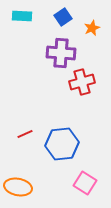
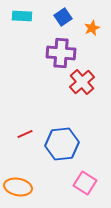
red cross: rotated 25 degrees counterclockwise
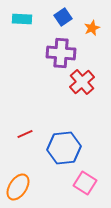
cyan rectangle: moved 3 px down
blue hexagon: moved 2 px right, 4 px down
orange ellipse: rotated 68 degrees counterclockwise
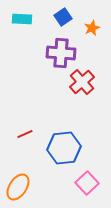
pink square: moved 2 px right; rotated 15 degrees clockwise
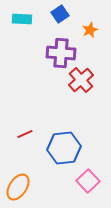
blue square: moved 3 px left, 3 px up
orange star: moved 2 px left, 2 px down
red cross: moved 1 px left, 2 px up
pink square: moved 1 px right, 2 px up
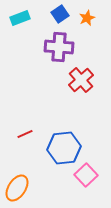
cyan rectangle: moved 2 px left, 1 px up; rotated 24 degrees counterclockwise
orange star: moved 3 px left, 12 px up
purple cross: moved 2 px left, 6 px up
pink square: moved 2 px left, 6 px up
orange ellipse: moved 1 px left, 1 px down
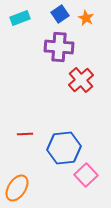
orange star: moved 1 px left; rotated 21 degrees counterclockwise
red line: rotated 21 degrees clockwise
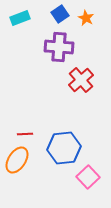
pink square: moved 2 px right, 2 px down
orange ellipse: moved 28 px up
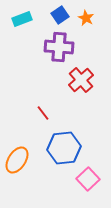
blue square: moved 1 px down
cyan rectangle: moved 2 px right, 1 px down
red line: moved 18 px right, 21 px up; rotated 56 degrees clockwise
pink square: moved 2 px down
